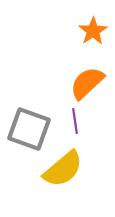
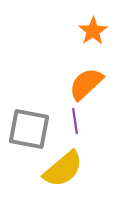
orange semicircle: moved 1 px left, 1 px down
gray square: rotated 9 degrees counterclockwise
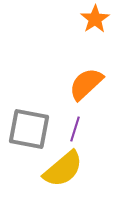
orange star: moved 2 px right, 12 px up
purple line: moved 8 px down; rotated 25 degrees clockwise
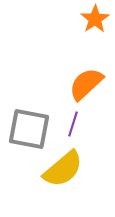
purple line: moved 2 px left, 5 px up
